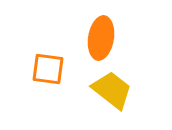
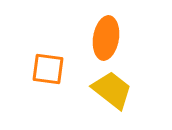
orange ellipse: moved 5 px right
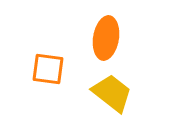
yellow trapezoid: moved 3 px down
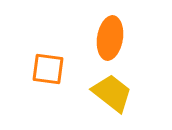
orange ellipse: moved 4 px right
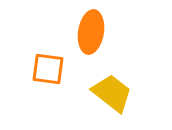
orange ellipse: moved 19 px left, 6 px up
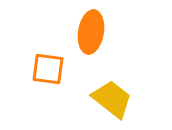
yellow trapezoid: moved 6 px down
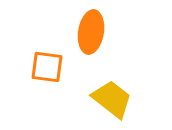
orange square: moved 1 px left, 2 px up
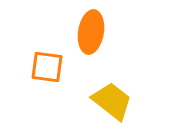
yellow trapezoid: moved 2 px down
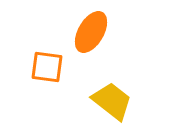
orange ellipse: rotated 21 degrees clockwise
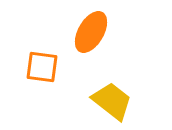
orange square: moved 5 px left
